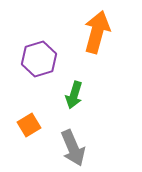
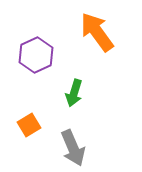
orange arrow: rotated 51 degrees counterclockwise
purple hexagon: moved 3 px left, 4 px up; rotated 8 degrees counterclockwise
green arrow: moved 2 px up
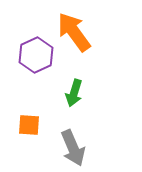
orange arrow: moved 23 px left
orange square: rotated 35 degrees clockwise
